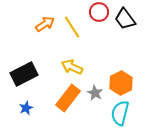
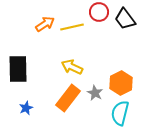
yellow line: rotated 70 degrees counterclockwise
black rectangle: moved 6 px left, 5 px up; rotated 64 degrees counterclockwise
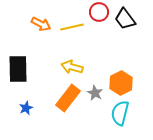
orange arrow: moved 4 px left; rotated 60 degrees clockwise
yellow arrow: rotated 10 degrees counterclockwise
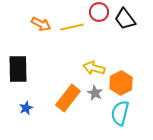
yellow arrow: moved 22 px right, 1 px down
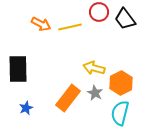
yellow line: moved 2 px left
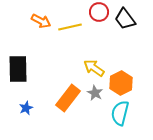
orange arrow: moved 3 px up
yellow arrow: rotated 20 degrees clockwise
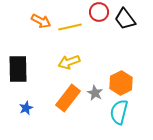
yellow arrow: moved 25 px left, 6 px up; rotated 55 degrees counterclockwise
cyan semicircle: moved 1 px left, 1 px up
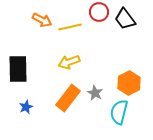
orange arrow: moved 1 px right, 1 px up
orange hexagon: moved 8 px right
blue star: moved 1 px up
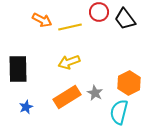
orange rectangle: moved 1 px left, 1 px up; rotated 20 degrees clockwise
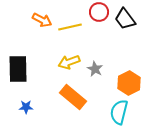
gray star: moved 24 px up
orange rectangle: moved 6 px right; rotated 72 degrees clockwise
blue star: rotated 24 degrees clockwise
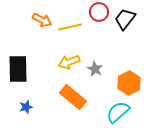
black trapezoid: rotated 75 degrees clockwise
blue star: rotated 16 degrees counterclockwise
cyan semicircle: moved 1 px left; rotated 35 degrees clockwise
